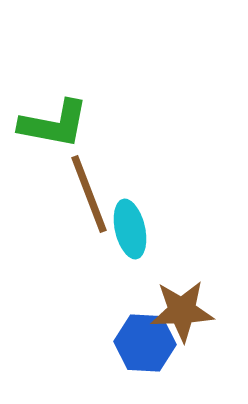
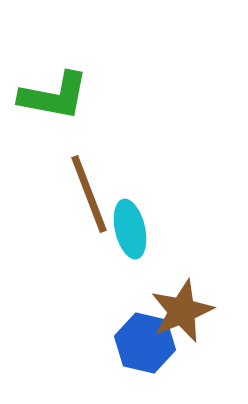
green L-shape: moved 28 px up
brown star: rotated 20 degrees counterclockwise
blue hexagon: rotated 10 degrees clockwise
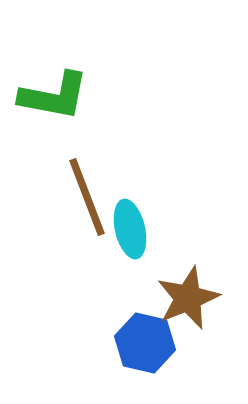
brown line: moved 2 px left, 3 px down
brown star: moved 6 px right, 13 px up
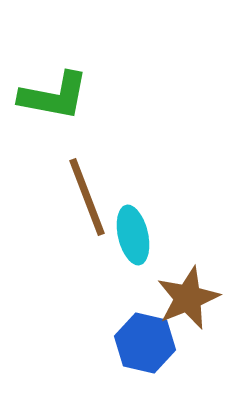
cyan ellipse: moved 3 px right, 6 px down
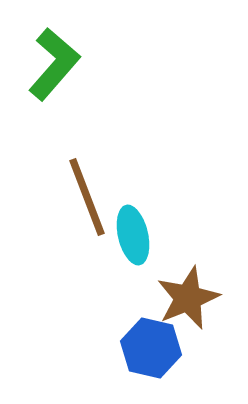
green L-shape: moved 32 px up; rotated 60 degrees counterclockwise
blue hexagon: moved 6 px right, 5 px down
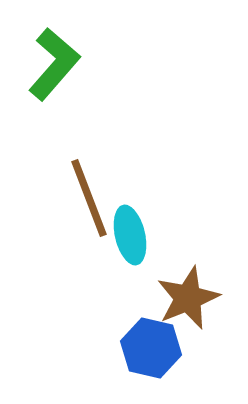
brown line: moved 2 px right, 1 px down
cyan ellipse: moved 3 px left
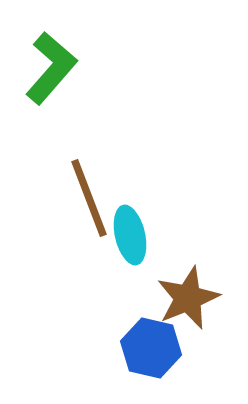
green L-shape: moved 3 px left, 4 px down
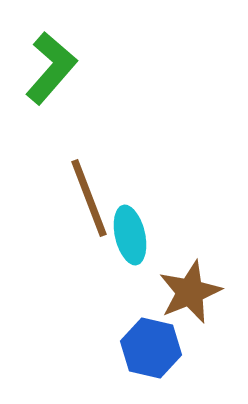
brown star: moved 2 px right, 6 px up
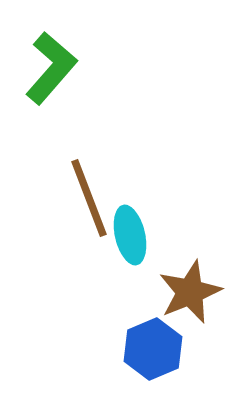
blue hexagon: moved 2 px right, 1 px down; rotated 24 degrees clockwise
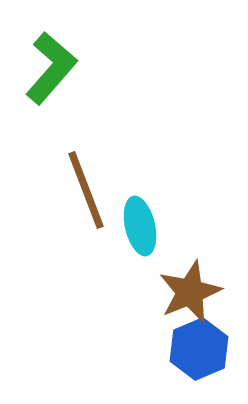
brown line: moved 3 px left, 8 px up
cyan ellipse: moved 10 px right, 9 px up
blue hexagon: moved 46 px right
